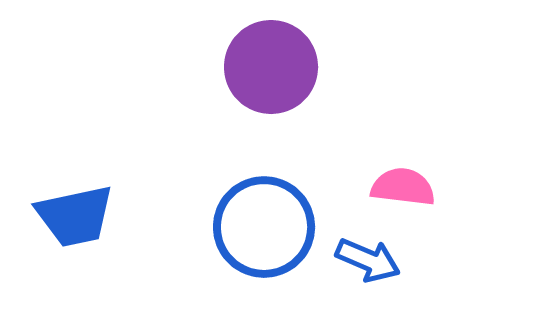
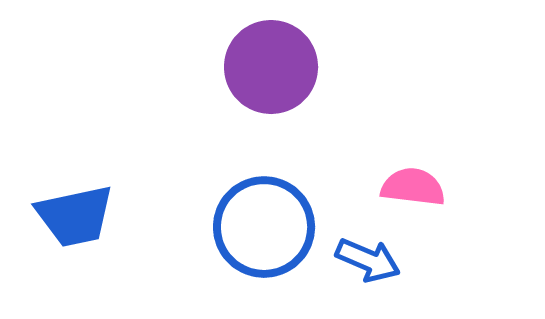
pink semicircle: moved 10 px right
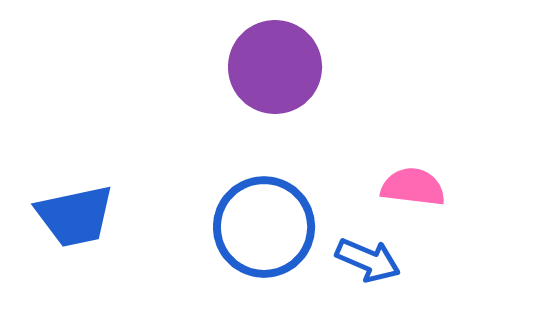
purple circle: moved 4 px right
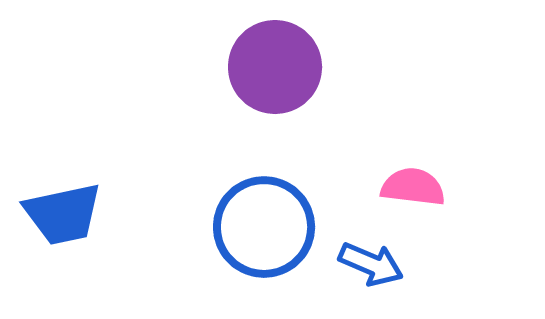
blue trapezoid: moved 12 px left, 2 px up
blue arrow: moved 3 px right, 4 px down
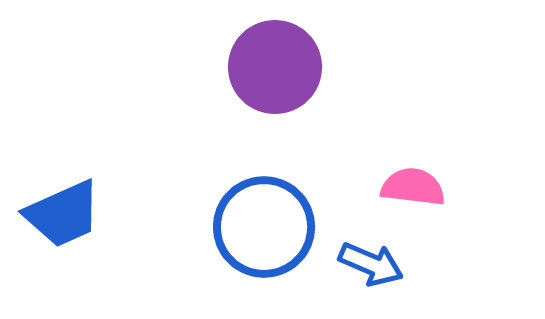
blue trapezoid: rotated 12 degrees counterclockwise
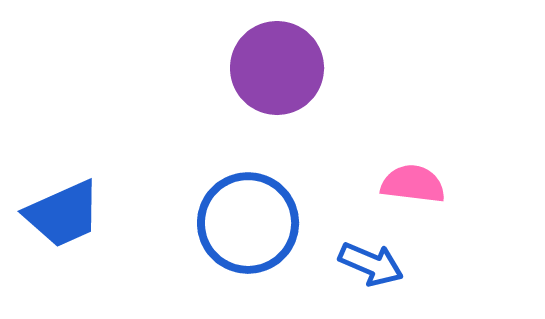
purple circle: moved 2 px right, 1 px down
pink semicircle: moved 3 px up
blue circle: moved 16 px left, 4 px up
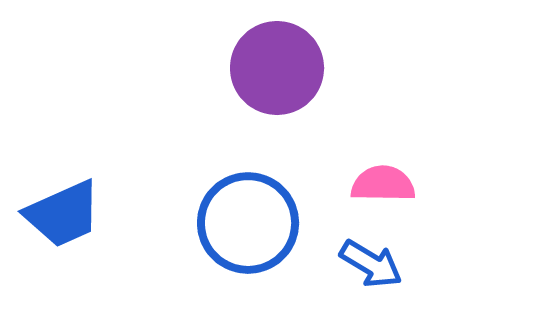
pink semicircle: moved 30 px left; rotated 6 degrees counterclockwise
blue arrow: rotated 8 degrees clockwise
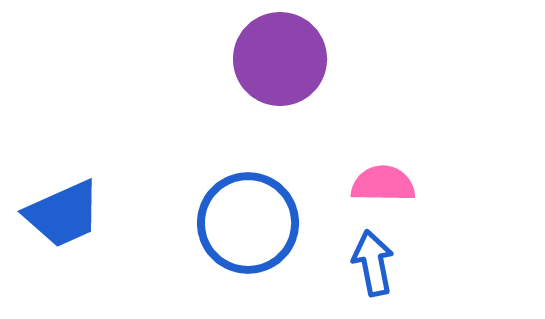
purple circle: moved 3 px right, 9 px up
blue arrow: moved 2 px right, 1 px up; rotated 132 degrees counterclockwise
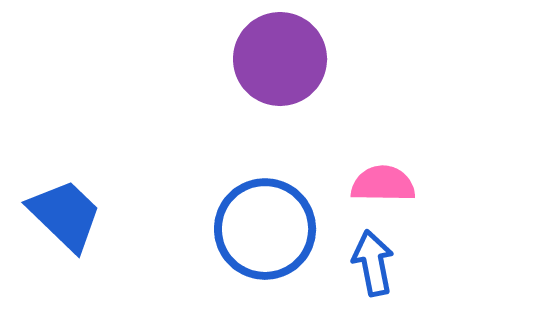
blue trapezoid: moved 2 px right, 1 px down; rotated 112 degrees counterclockwise
blue circle: moved 17 px right, 6 px down
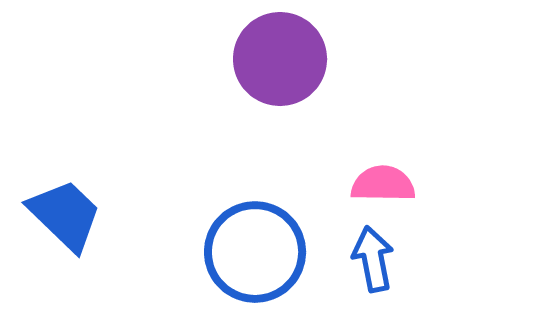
blue circle: moved 10 px left, 23 px down
blue arrow: moved 4 px up
